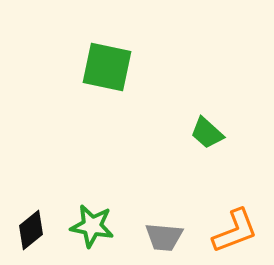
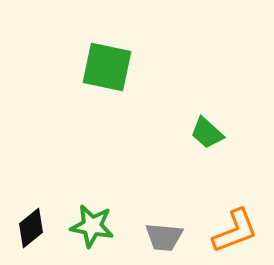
black diamond: moved 2 px up
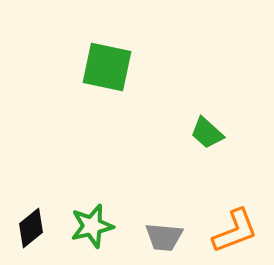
green star: rotated 24 degrees counterclockwise
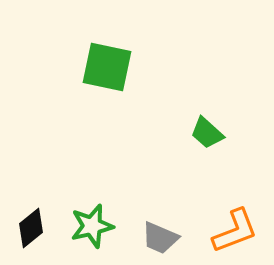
gray trapezoid: moved 4 px left, 1 px down; rotated 18 degrees clockwise
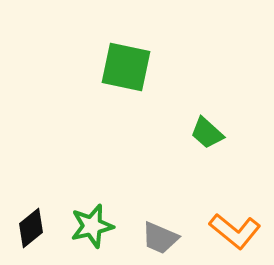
green square: moved 19 px right
orange L-shape: rotated 60 degrees clockwise
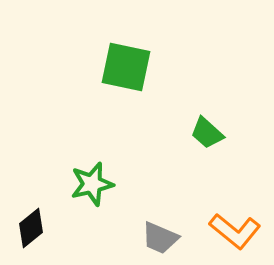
green star: moved 42 px up
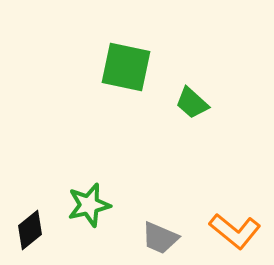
green trapezoid: moved 15 px left, 30 px up
green star: moved 3 px left, 21 px down
black diamond: moved 1 px left, 2 px down
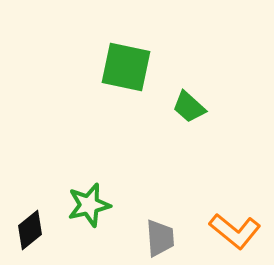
green trapezoid: moved 3 px left, 4 px down
gray trapezoid: rotated 117 degrees counterclockwise
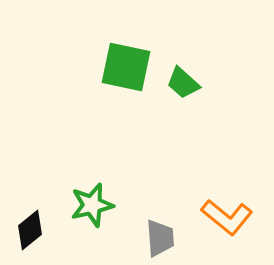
green trapezoid: moved 6 px left, 24 px up
green star: moved 3 px right
orange L-shape: moved 8 px left, 14 px up
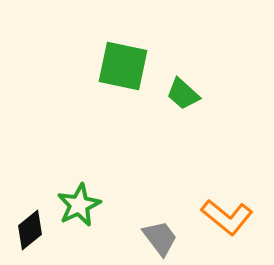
green square: moved 3 px left, 1 px up
green trapezoid: moved 11 px down
green star: moved 13 px left; rotated 12 degrees counterclockwise
gray trapezoid: rotated 33 degrees counterclockwise
